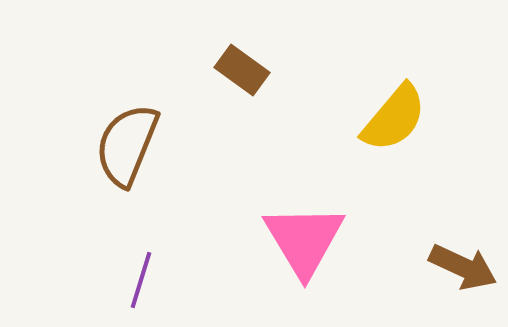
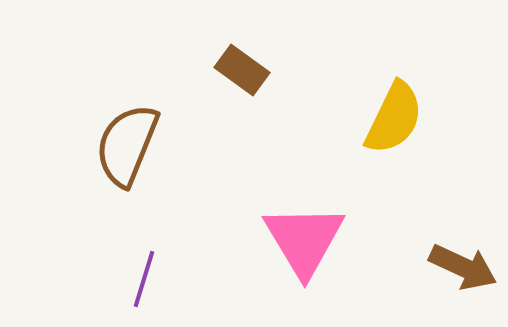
yellow semicircle: rotated 14 degrees counterclockwise
purple line: moved 3 px right, 1 px up
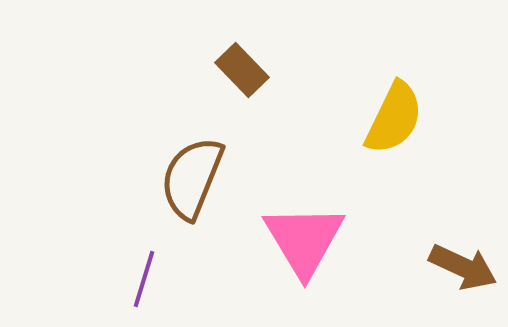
brown rectangle: rotated 10 degrees clockwise
brown semicircle: moved 65 px right, 33 px down
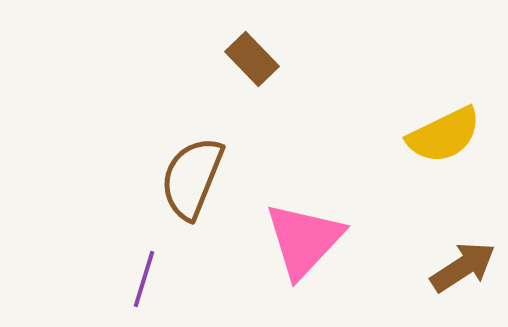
brown rectangle: moved 10 px right, 11 px up
yellow semicircle: moved 50 px right, 17 px down; rotated 38 degrees clockwise
pink triangle: rotated 14 degrees clockwise
brown arrow: rotated 58 degrees counterclockwise
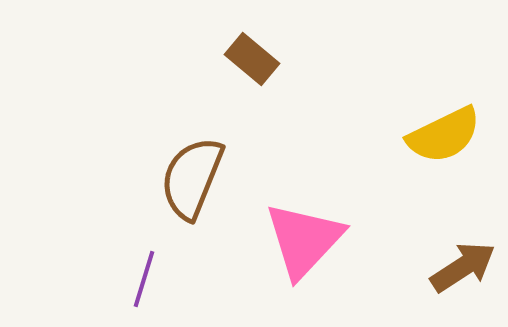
brown rectangle: rotated 6 degrees counterclockwise
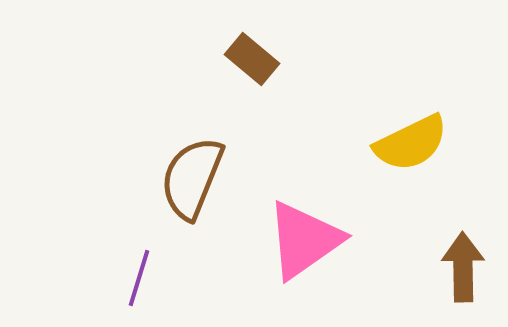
yellow semicircle: moved 33 px left, 8 px down
pink triangle: rotated 12 degrees clockwise
brown arrow: rotated 58 degrees counterclockwise
purple line: moved 5 px left, 1 px up
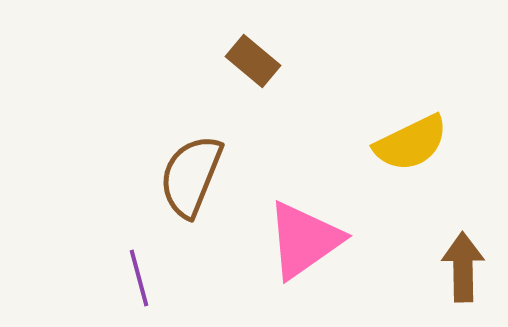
brown rectangle: moved 1 px right, 2 px down
brown semicircle: moved 1 px left, 2 px up
purple line: rotated 32 degrees counterclockwise
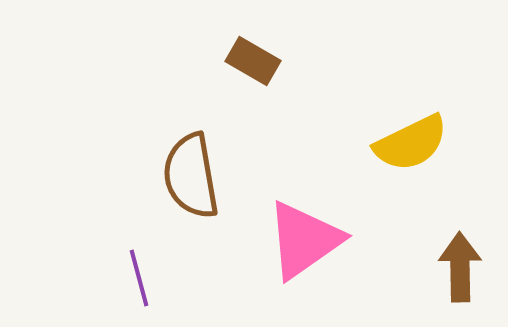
brown rectangle: rotated 10 degrees counterclockwise
brown semicircle: rotated 32 degrees counterclockwise
brown arrow: moved 3 px left
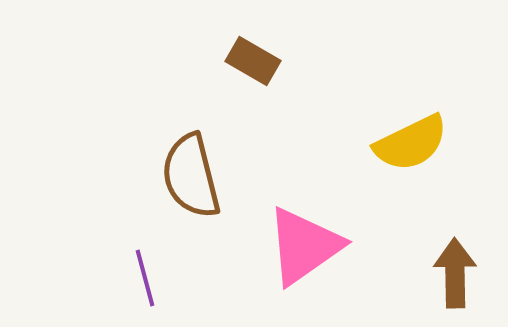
brown semicircle: rotated 4 degrees counterclockwise
pink triangle: moved 6 px down
brown arrow: moved 5 px left, 6 px down
purple line: moved 6 px right
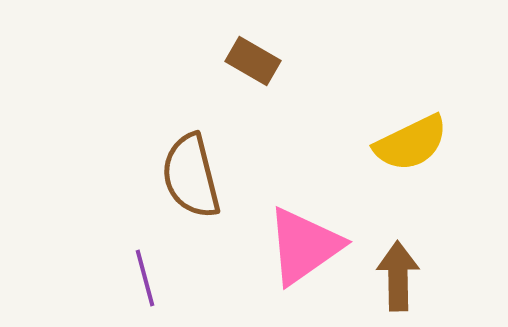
brown arrow: moved 57 px left, 3 px down
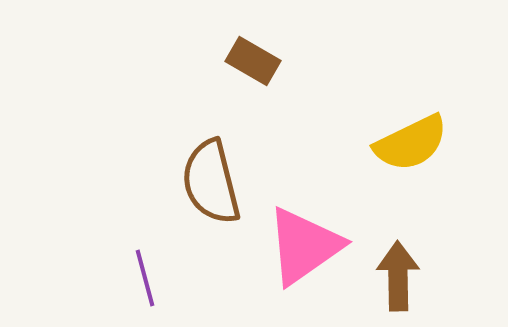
brown semicircle: moved 20 px right, 6 px down
